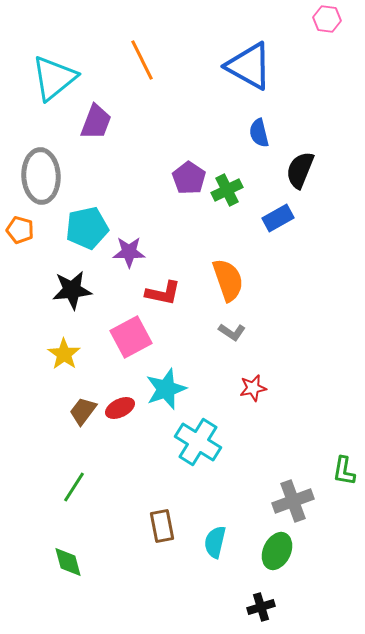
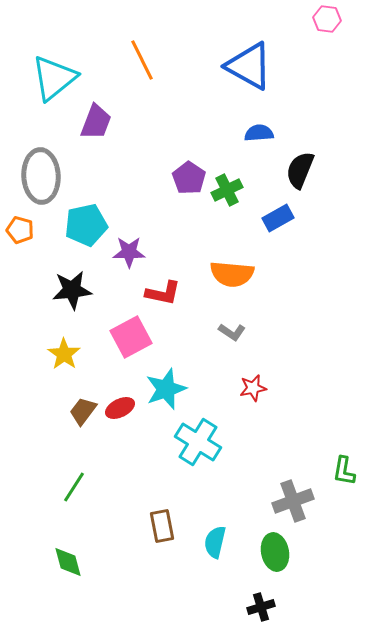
blue semicircle: rotated 100 degrees clockwise
cyan pentagon: moved 1 px left, 3 px up
orange semicircle: moved 4 px right, 6 px up; rotated 114 degrees clockwise
green ellipse: moved 2 px left, 1 px down; rotated 36 degrees counterclockwise
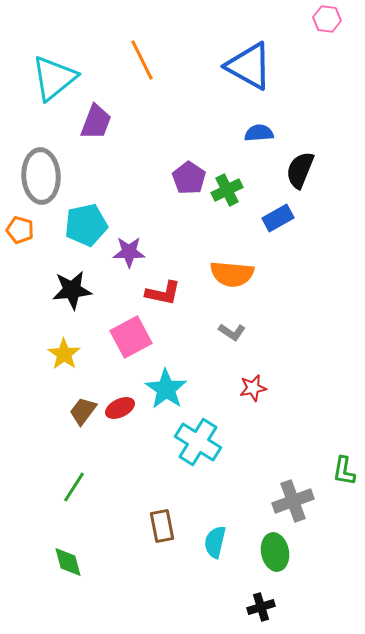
cyan star: rotated 18 degrees counterclockwise
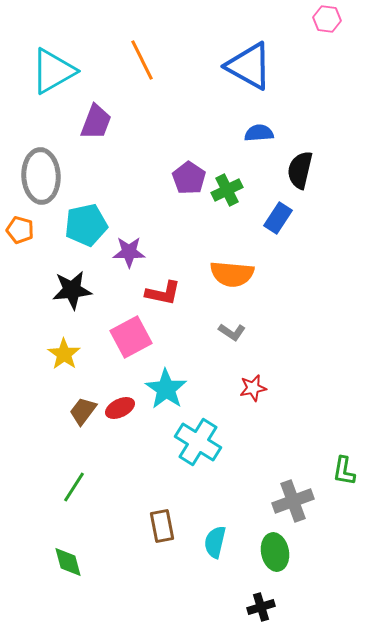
cyan triangle: moved 1 px left, 7 px up; rotated 9 degrees clockwise
black semicircle: rotated 9 degrees counterclockwise
blue rectangle: rotated 28 degrees counterclockwise
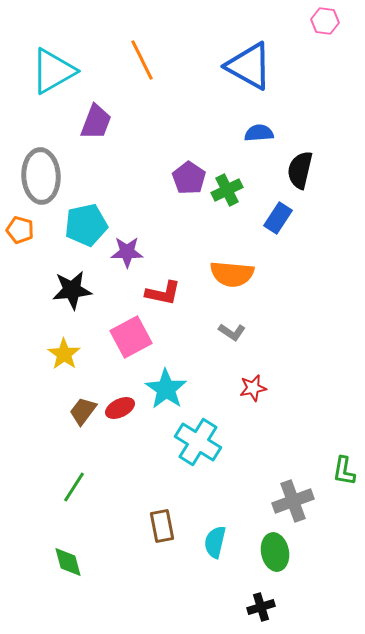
pink hexagon: moved 2 px left, 2 px down
purple star: moved 2 px left
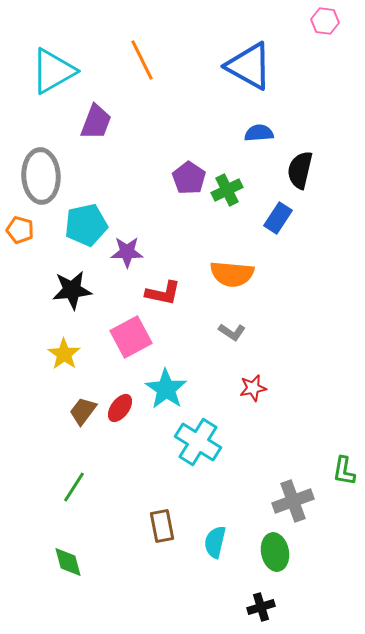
red ellipse: rotated 28 degrees counterclockwise
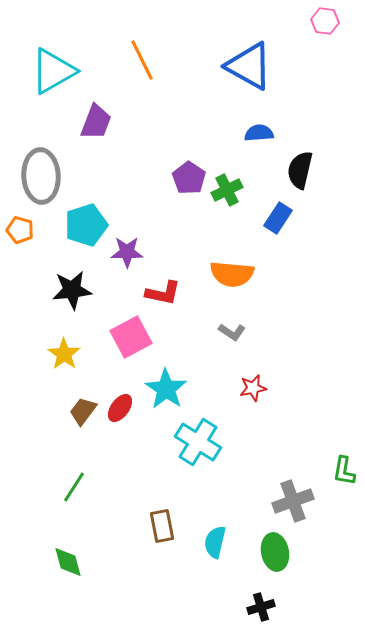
cyan pentagon: rotated 6 degrees counterclockwise
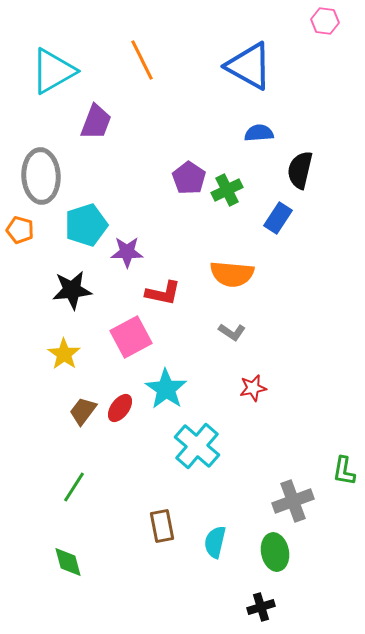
cyan cross: moved 1 px left, 4 px down; rotated 9 degrees clockwise
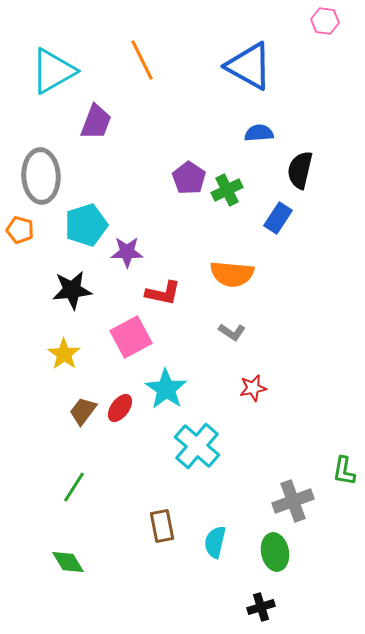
green diamond: rotated 16 degrees counterclockwise
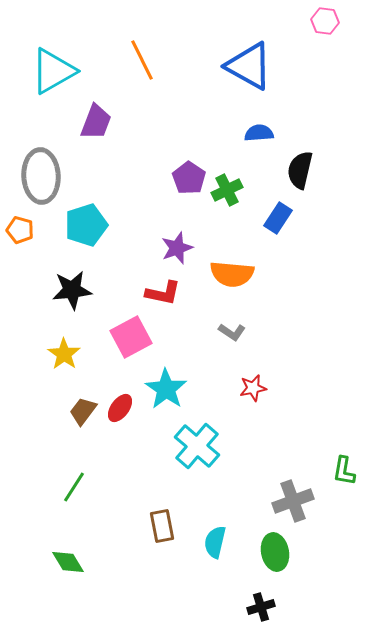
purple star: moved 50 px right, 4 px up; rotated 20 degrees counterclockwise
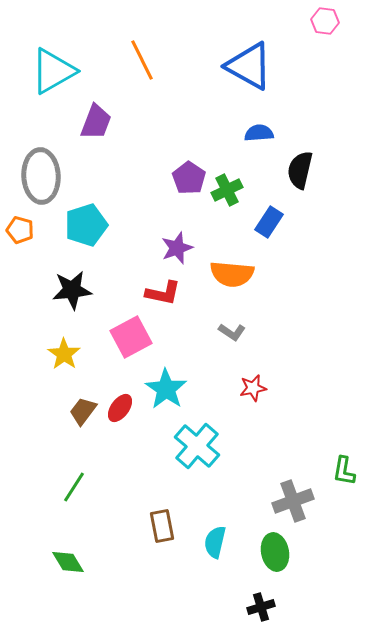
blue rectangle: moved 9 px left, 4 px down
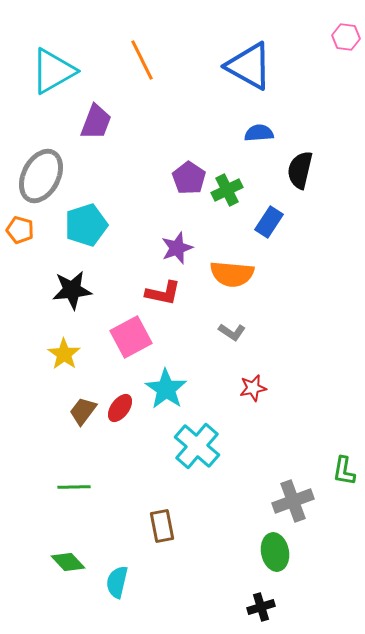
pink hexagon: moved 21 px right, 16 px down
gray ellipse: rotated 30 degrees clockwise
green line: rotated 56 degrees clockwise
cyan semicircle: moved 98 px left, 40 px down
green diamond: rotated 12 degrees counterclockwise
